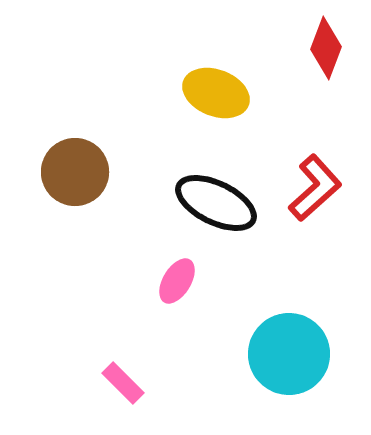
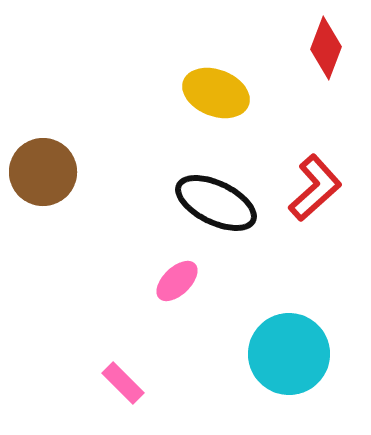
brown circle: moved 32 px left
pink ellipse: rotated 15 degrees clockwise
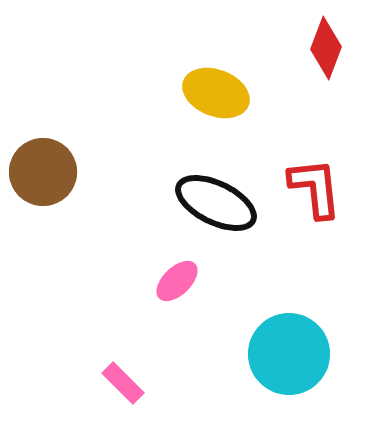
red L-shape: rotated 54 degrees counterclockwise
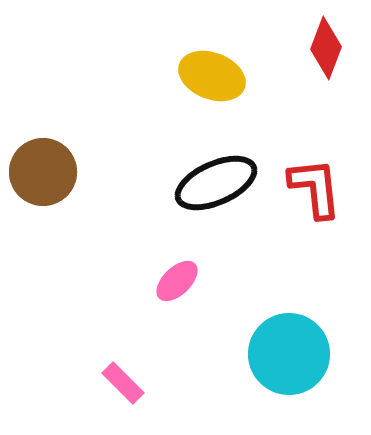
yellow ellipse: moved 4 px left, 17 px up
black ellipse: moved 20 px up; rotated 50 degrees counterclockwise
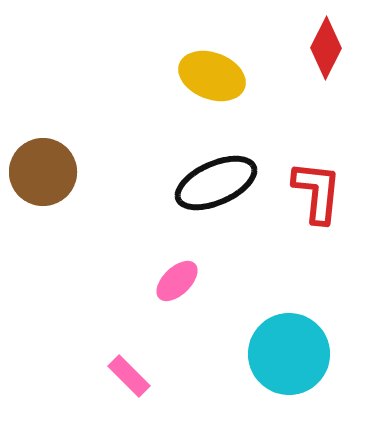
red diamond: rotated 6 degrees clockwise
red L-shape: moved 2 px right, 4 px down; rotated 12 degrees clockwise
pink rectangle: moved 6 px right, 7 px up
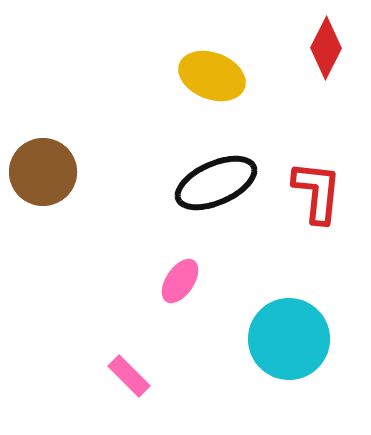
pink ellipse: moved 3 px right; rotated 12 degrees counterclockwise
cyan circle: moved 15 px up
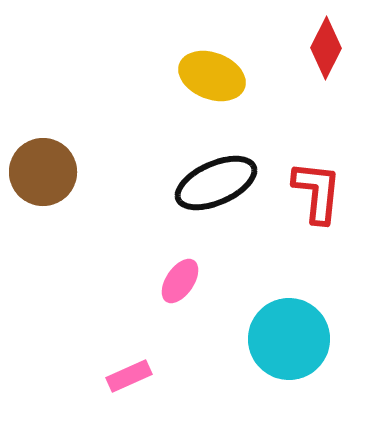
pink rectangle: rotated 69 degrees counterclockwise
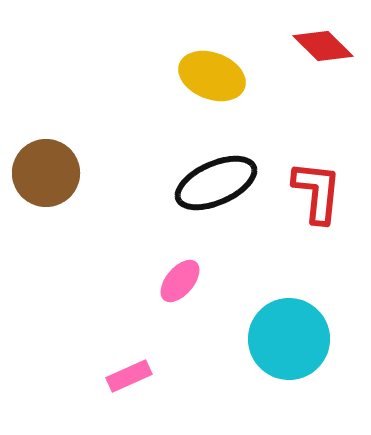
red diamond: moved 3 px left, 2 px up; rotated 72 degrees counterclockwise
brown circle: moved 3 px right, 1 px down
pink ellipse: rotated 6 degrees clockwise
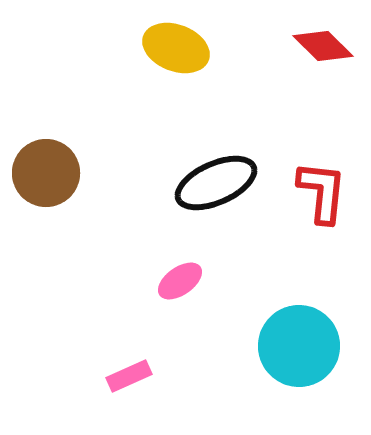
yellow ellipse: moved 36 px left, 28 px up
red L-shape: moved 5 px right
pink ellipse: rotated 15 degrees clockwise
cyan circle: moved 10 px right, 7 px down
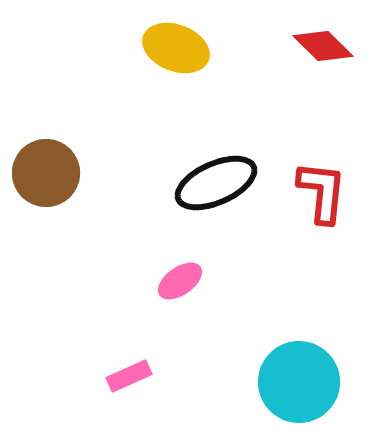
cyan circle: moved 36 px down
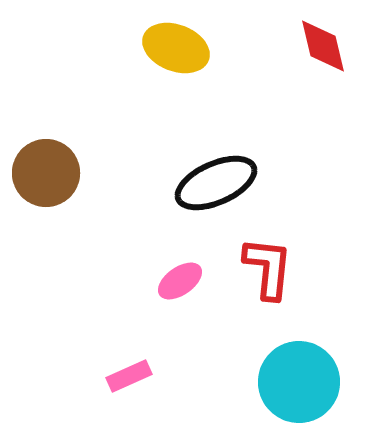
red diamond: rotated 32 degrees clockwise
red L-shape: moved 54 px left, 76 px down
